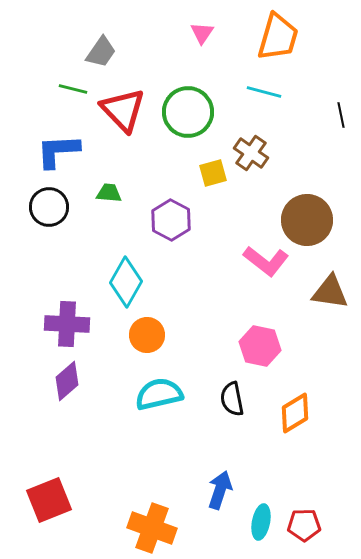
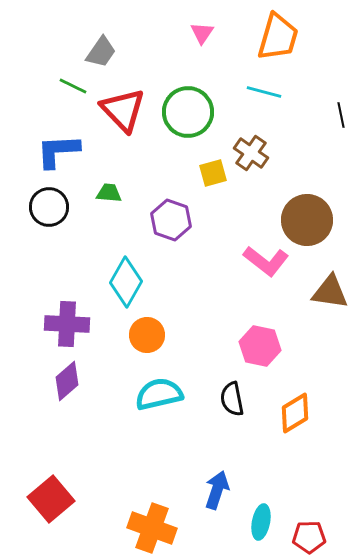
green line: moved 3 px up; rotated 12 degrees clockwise
purple hexagon: rotated 9 degrees counterclockwise
blue arrow: moved 3 px left
red square: moved 2 px right, 1 px up; rotated 18 degrees counterclockwise
red pentagon: moved 5 px right, 12 px down
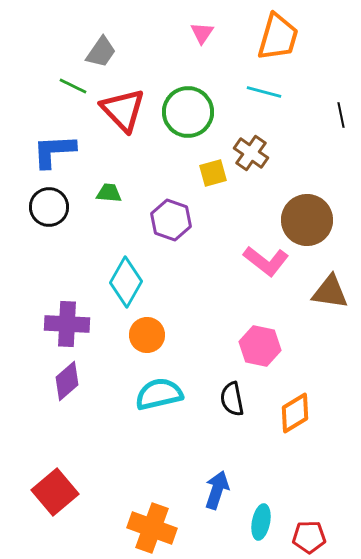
blue L-shape: moved 4 px left
red square: moved 4 px right, 7 px up
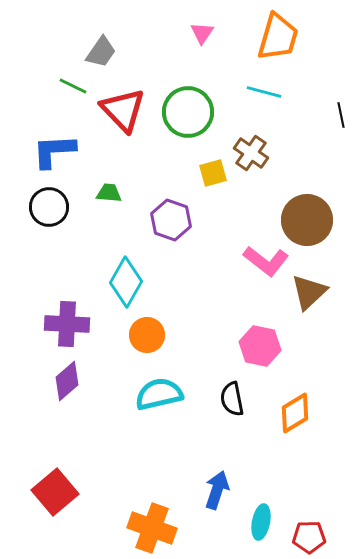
brown triangle: moved 21 px left; rotated 51 degrees counterclockwise
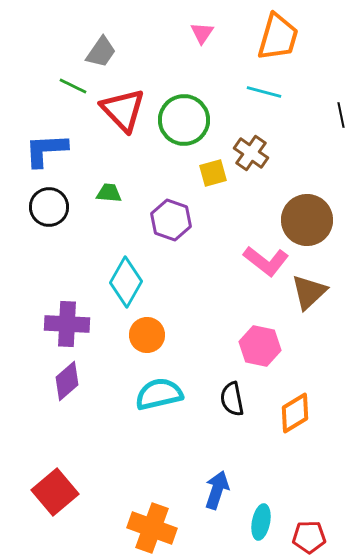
green circle: moved 4 px left, 8 px down
blue L-shape: moved 8 px left, 1 px up
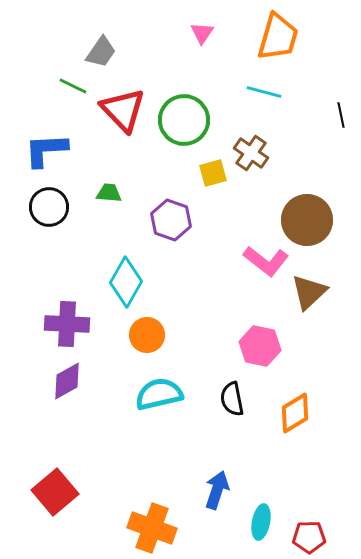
purple diamond: rotated 12 degrees clockwise
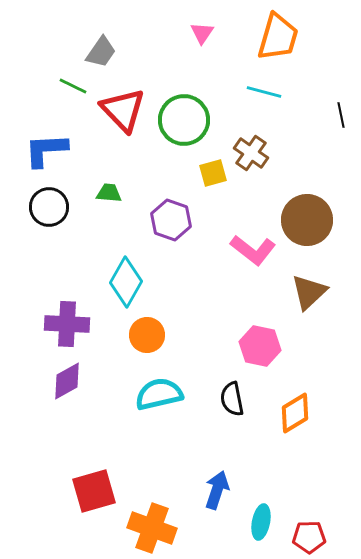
pink L-shape: moved 13 px left, 11 px up
red square: moved 39 px right, 1 px up; rotated 24 degrees clockwise
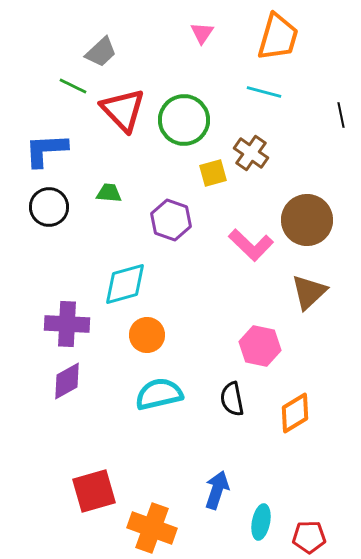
gray trapezoid: rotated 12 degrees clockwise
pink L-shape: moved 2 px left, 5 px up; rotated 6 degrees clockwise
cyan diamond: moved 1 px left, 2 px down; rotated 45 degrees clockwise
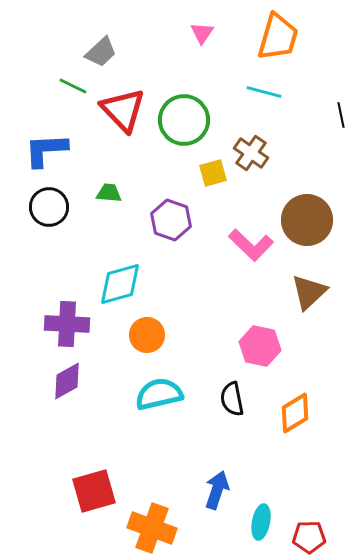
cyan diamond: moved 5 px left
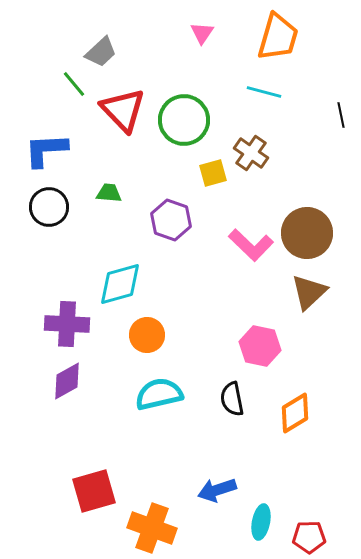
green line: moved 1 px right, 2 px up; rotated 24 degrees clockwise
brown circle: moved 13 px down
blue arrow: rotated 126 degrees counterclockwise
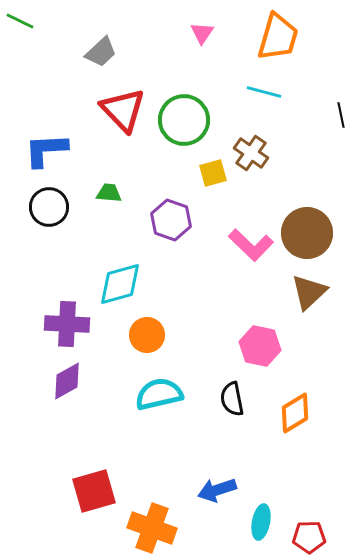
green line: moved 54 px left, 63 px up; rotated 24 degrees counterclockwise
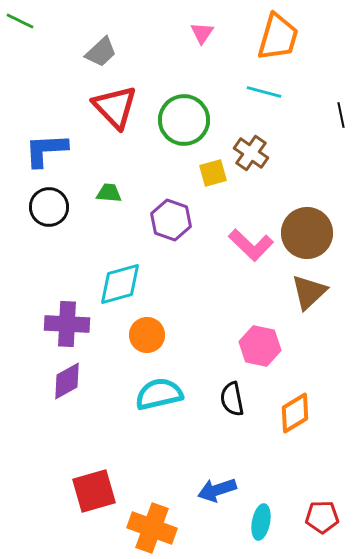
red triangle: moved 8 px left, 3 px up
red pentagon: moved 13 px right, 20 px up
